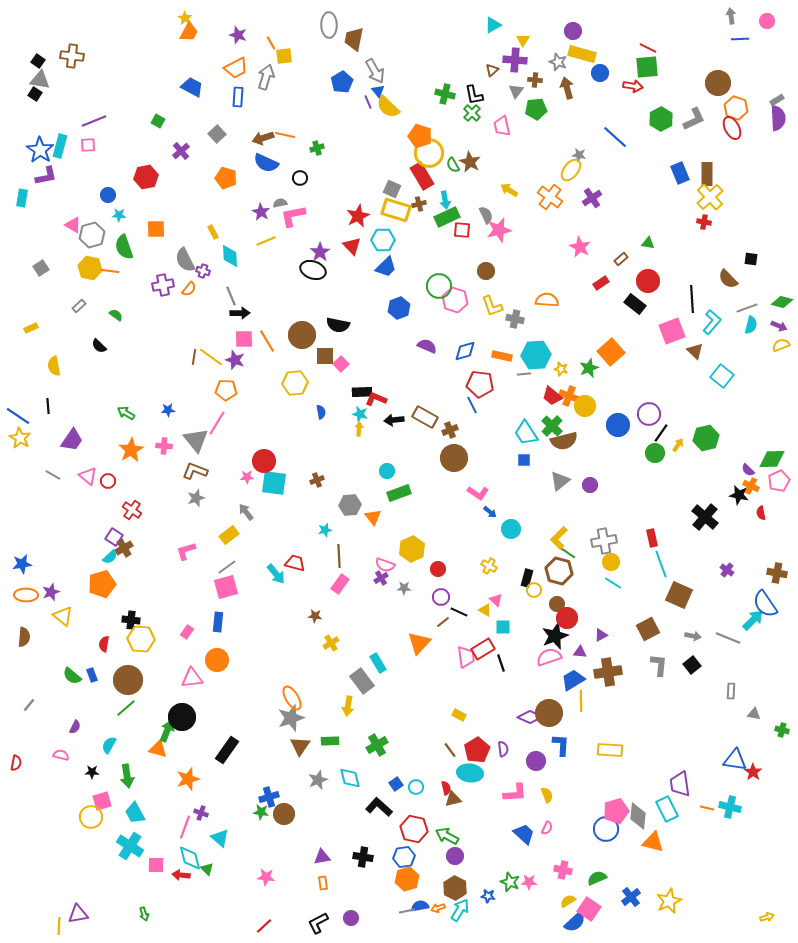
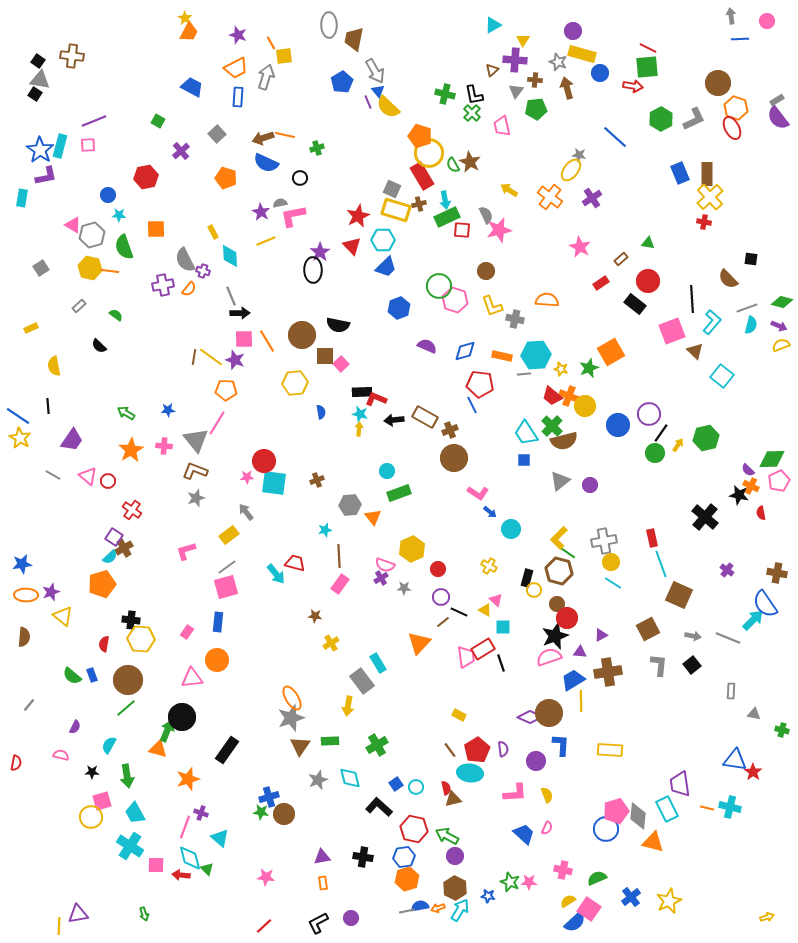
purple semicircle at (778, 118): rotated 145 degrees clockwise
black ellipse at (313, 270): rotated 70 degrees clockwise
orange square at (611, 352): rotated 12 degrees clockwise
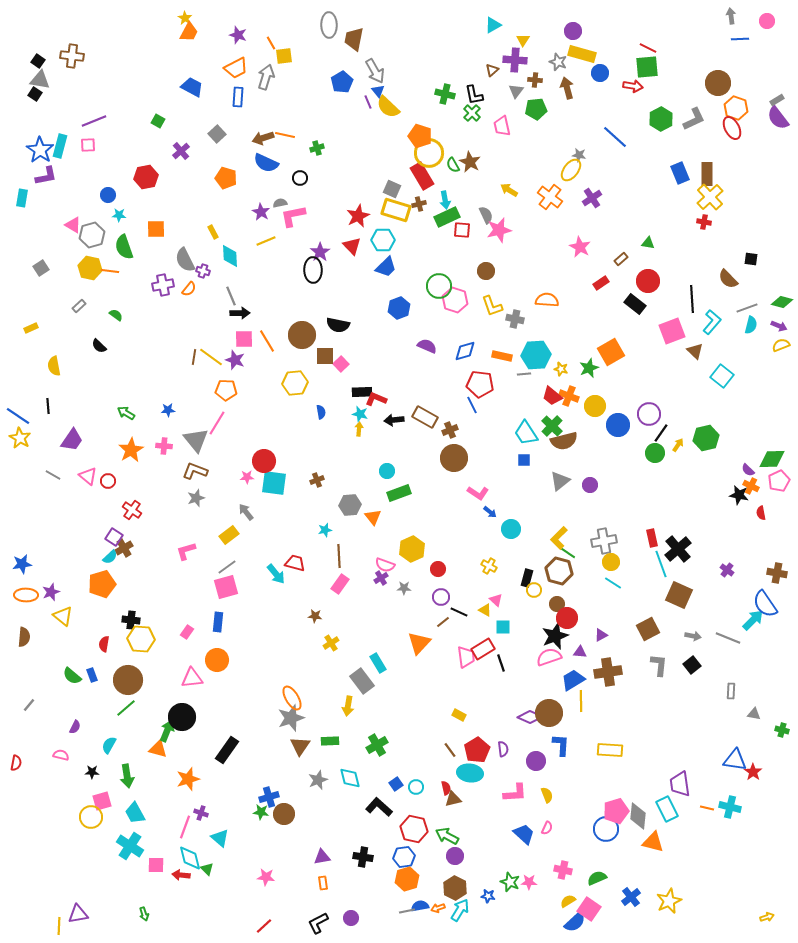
yellow circle at (585, 406): moved 10 px right
black cross at (705, 517): moved 27 px left, 32 px down; rotated 8 degrees clockwise
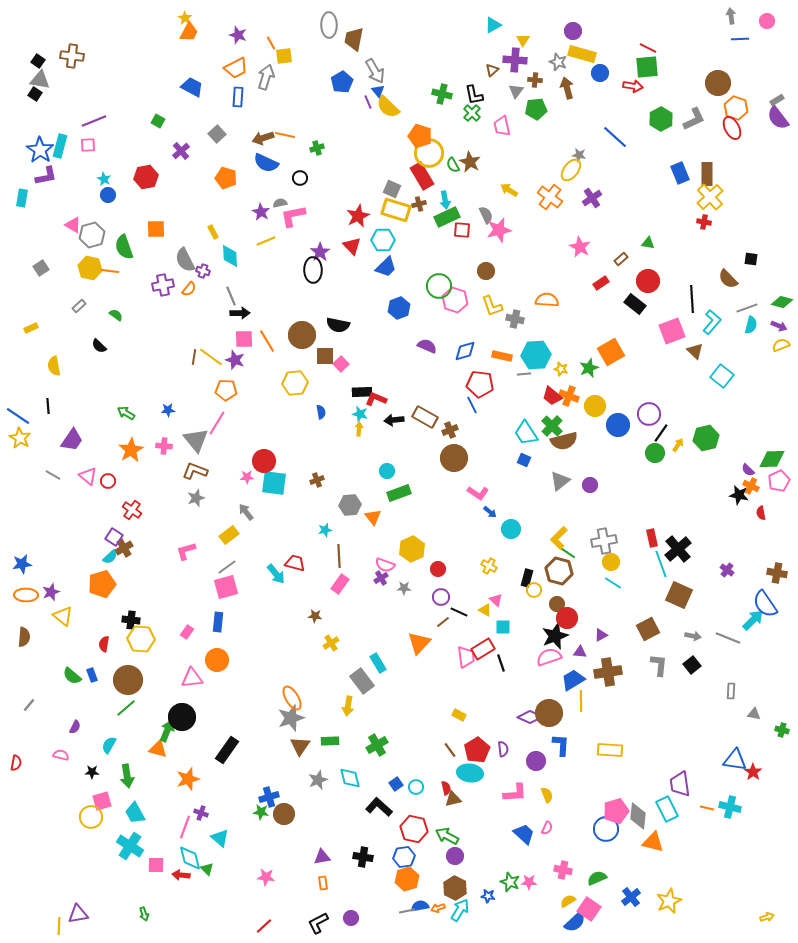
green cross at (445, 94): moved 3 px left
cyan star at (119, 215): moved 15 px left, 36 px up; rotated 24 degrees clockwise
blue square at (524, 460): rotated 24 degrees clockwise
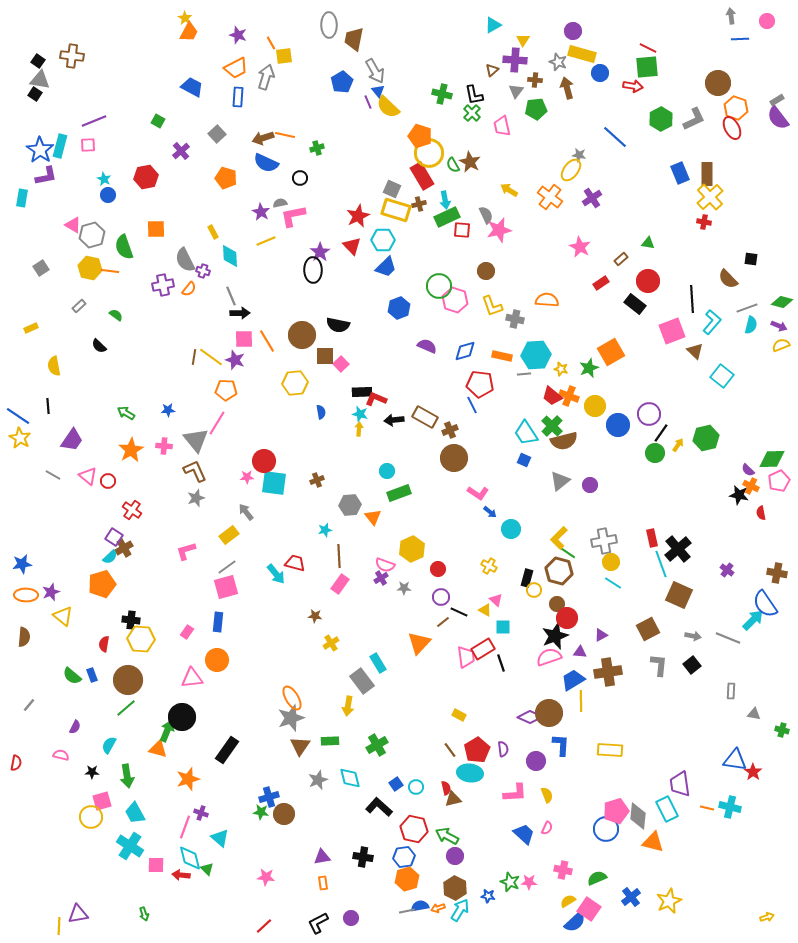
brown L-shape at (195, 471): rotated 45 degrees clockwise
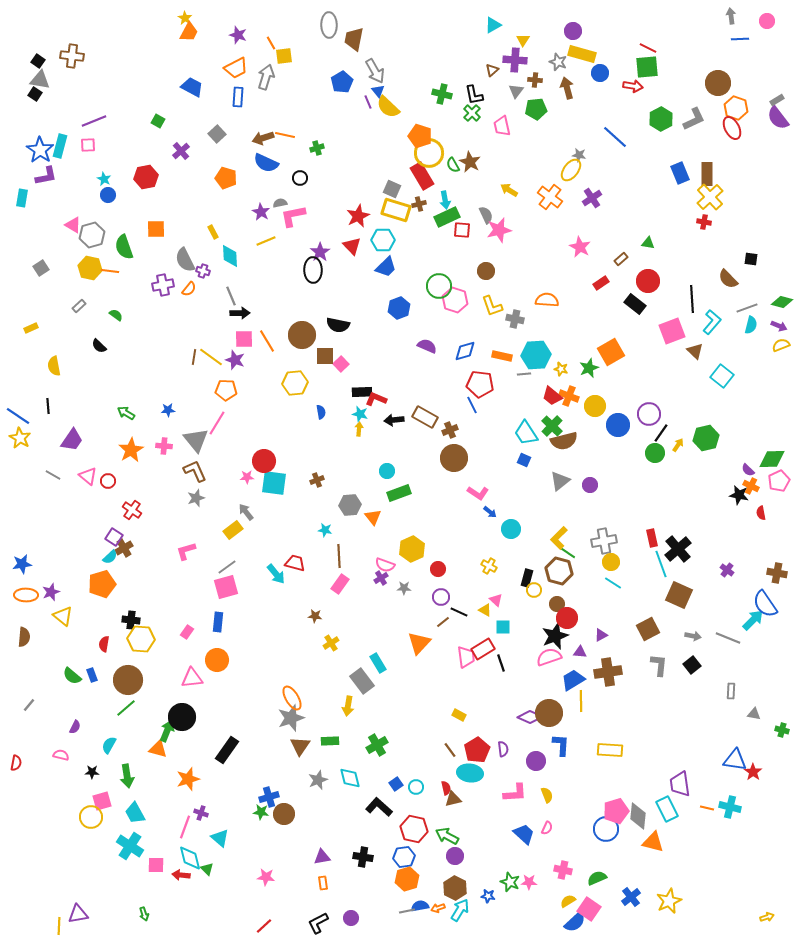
cyan star at (325, 530): rotated 24 degrees clockwise
yellow rectangle at (229, 535): moved 4 px right, 5 px up
